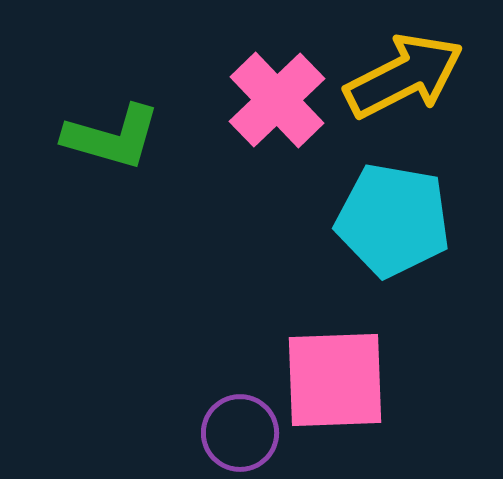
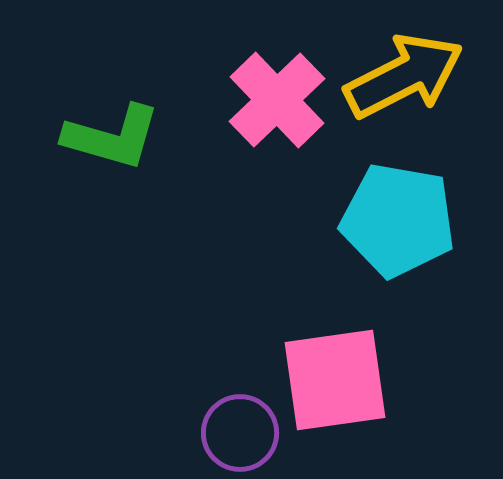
cyan pentagon: moved 5 px right
pink square: rotated 6 degrees counterclockwise
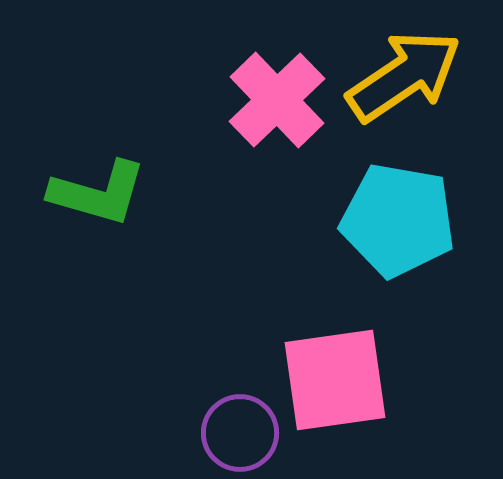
yellow arrow: rotated 7 degrees counterclockwise
green L-shape: moved 14 px left, 56 px down
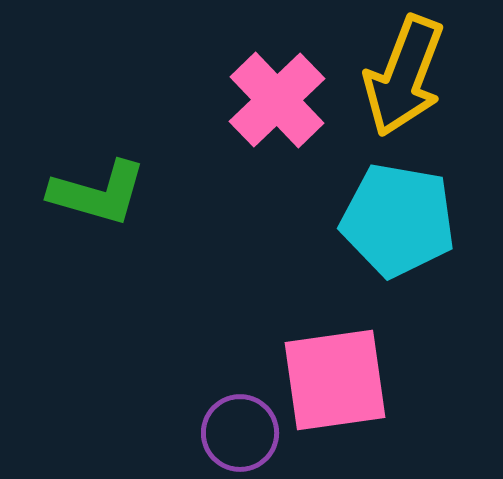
yellow arrow: rotated 145 degrees clockwise
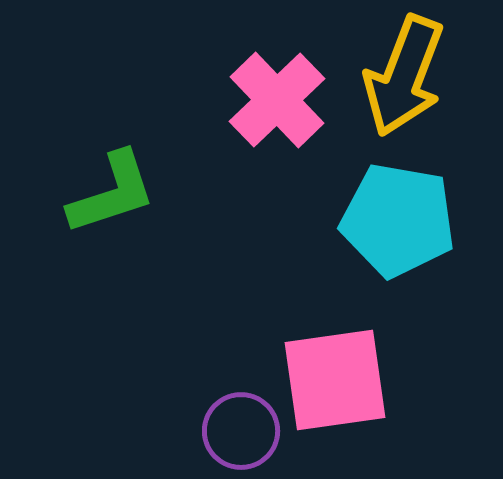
green L-shape: moved 14 px right; rotated 34 degrees counterclockwise
purple circle: moved 1 px right, 2 px up
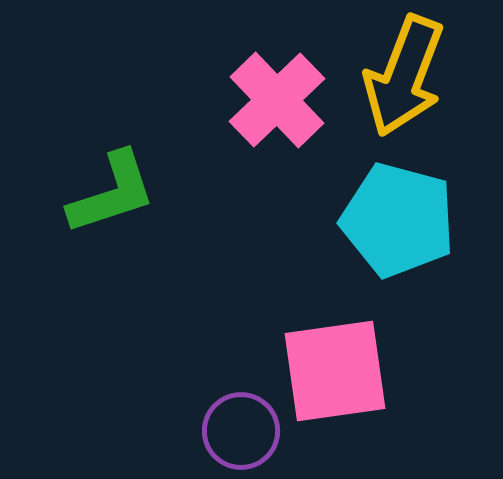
cyan pentagon: rotated 5 degrees clockwise
pink square: moved 9 px up
